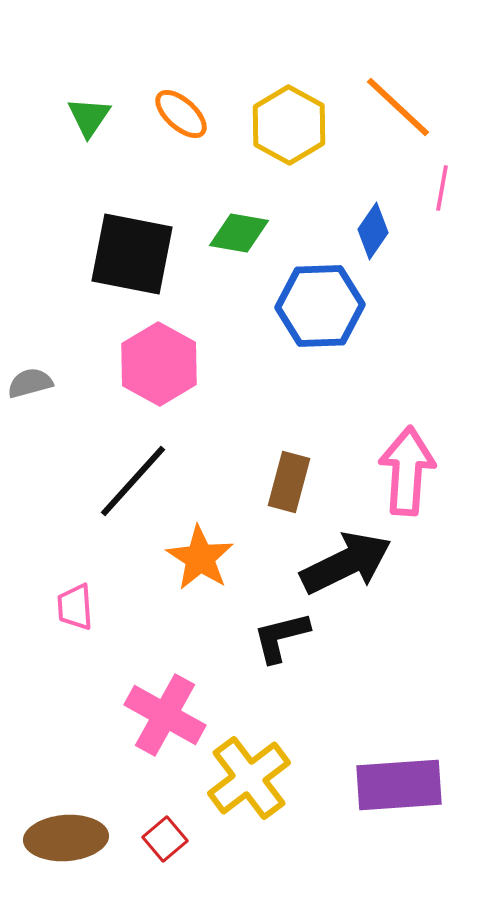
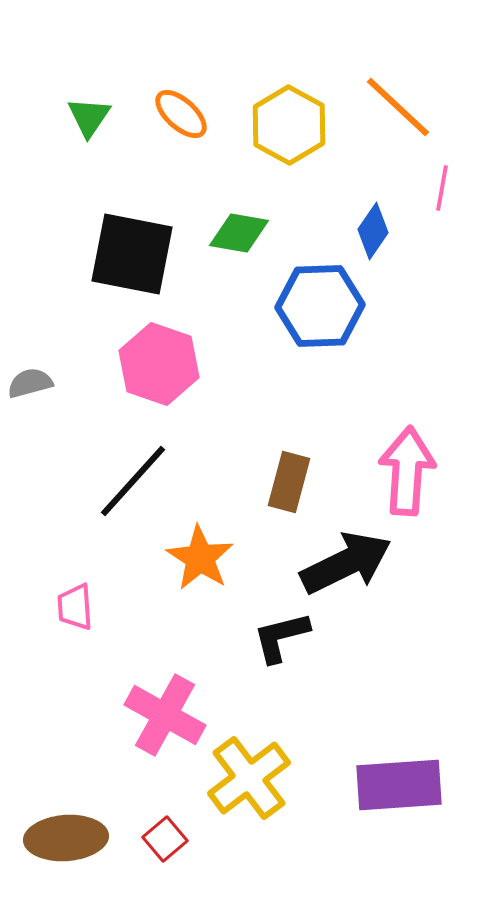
pink hexagon: rotated 10 degrees counterclockwise
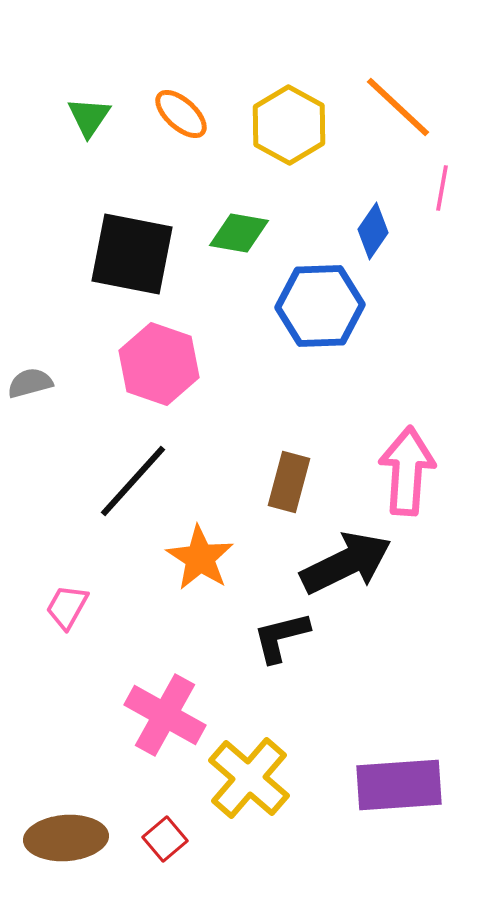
pink trapezoid: moved 8 px left; rotated 33 degrees clockwise
yellow cross: rotated 12 degrees counterclockwise
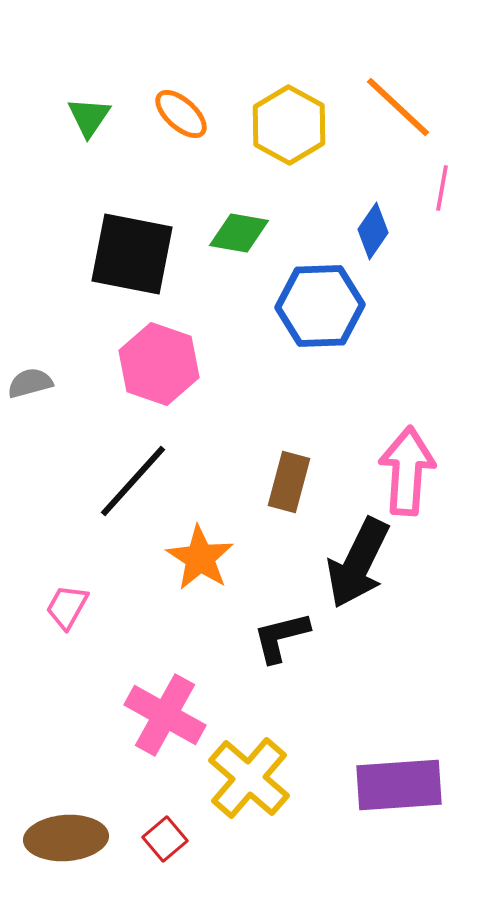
black arrow: moved 12 px right; rotated 142 degrees clockwise
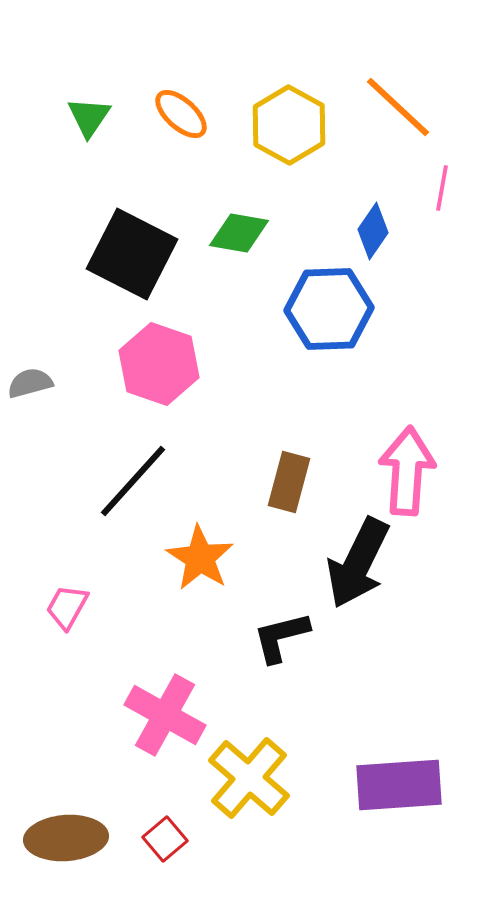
black square: rotated 16 degrees clockwise
blue hexagon: moved 9 px right, 3 px down
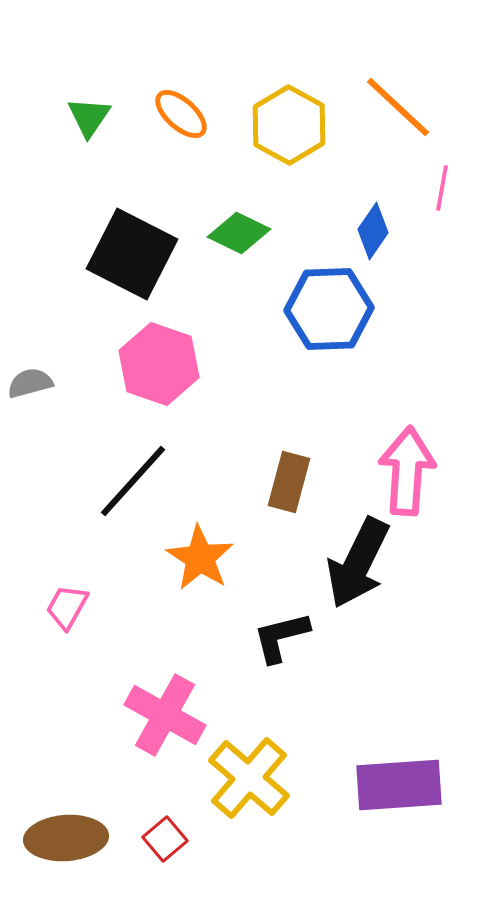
green diamond: rotated 16 degrees clockwise
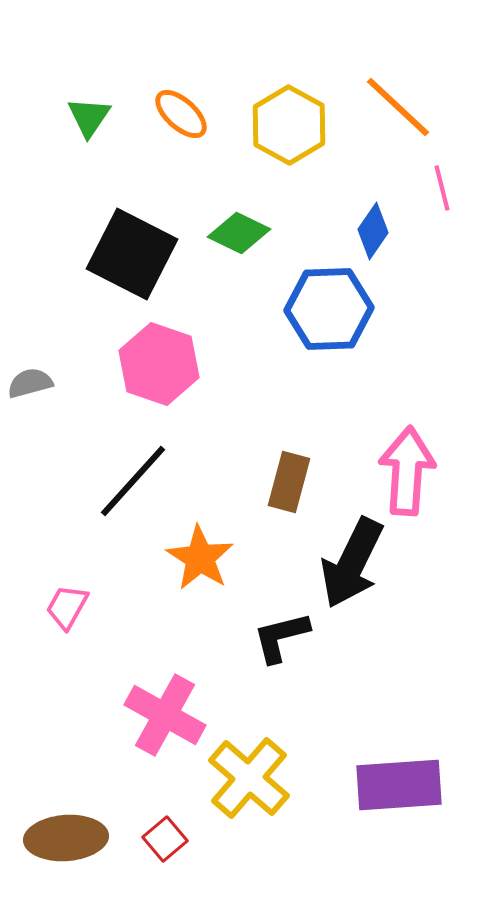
pink line: rotated 24 degrees counterclockwise
black arrow: moved 6 px left
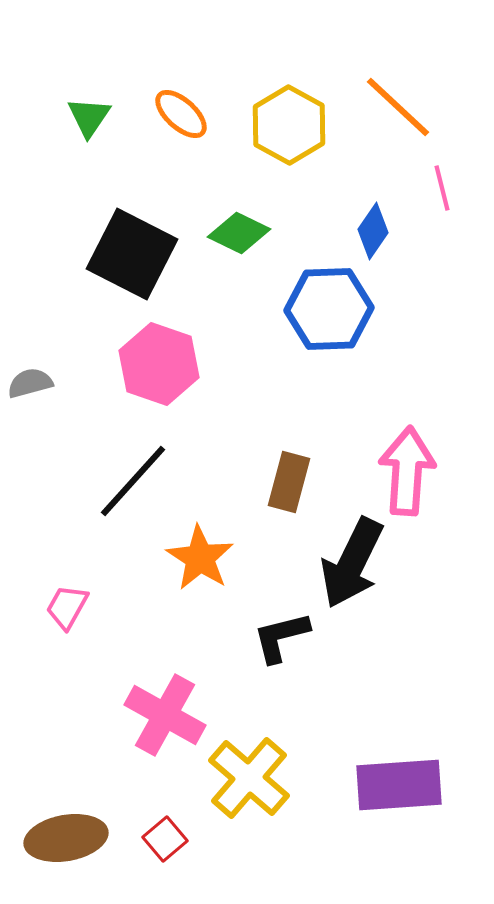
brown ellipse: rotated 6 degrees counterclockwise
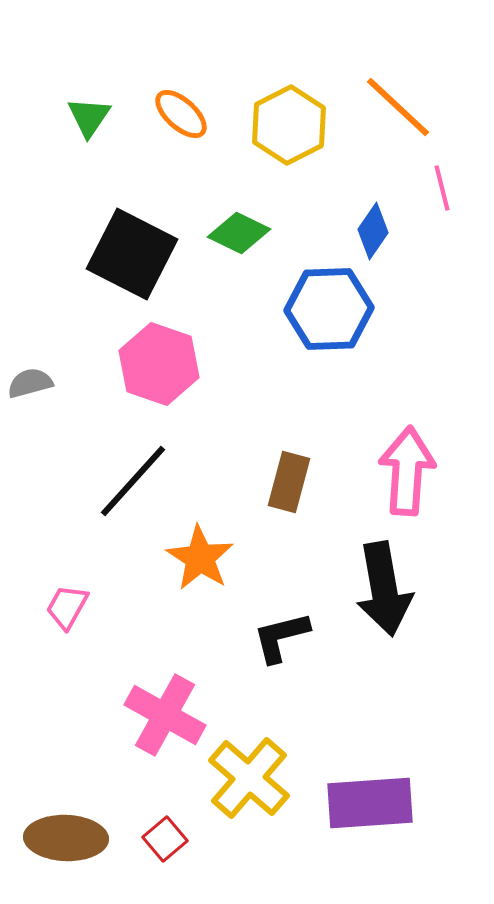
yellow hexagon: rotated 4 degrees clockwise
black arrow: moved 32 px right, 26 px down; rotated 36 degrees counterclockwise
purple rectangle: moved 29 px left, 18 px down
brown ellipse: rotated 12 degrees clockwise
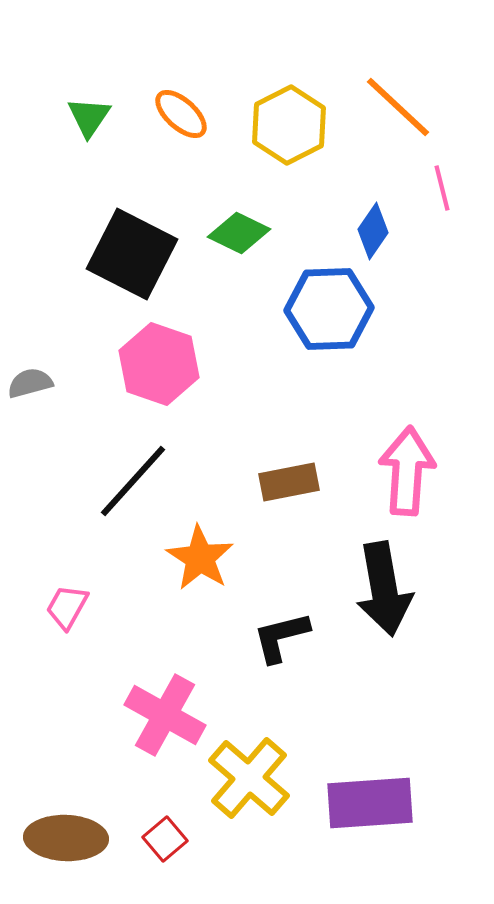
brown rectangle: rotated 64 degrees clockwise
